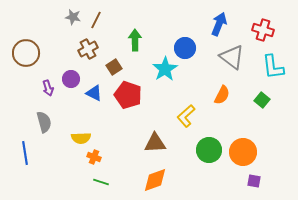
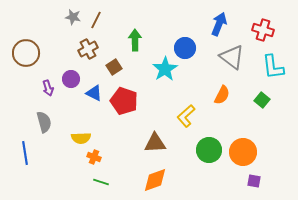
red pentagon: moved 4 px left, 6 px down
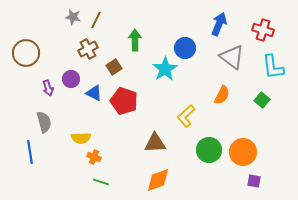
blue line: moved 5 px right, 1 px up
orange diamond: moved 3 px right
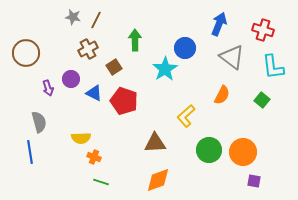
gray semicircle: moved 5 px left
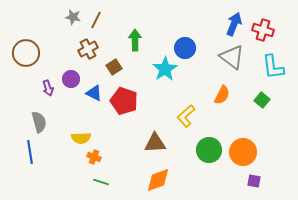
blue arrow: moved 15 px right
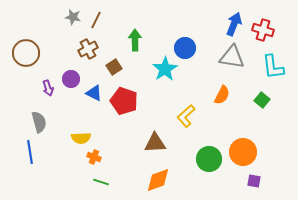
gray triangle: rotated 28 degrees counterclockwise
green circle: moved 9 px down
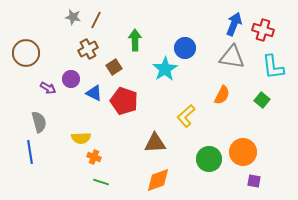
purple arrow: rotated 42 degrees counterclockwise
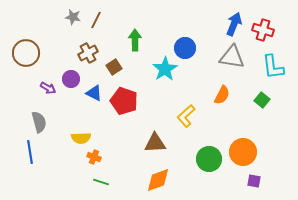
brown cross: moved 4 px down
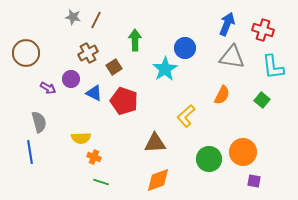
blue arrow: moved 7 px left
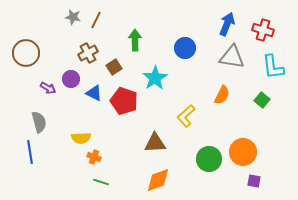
cyan star: moved 10 px left, 9 px down
